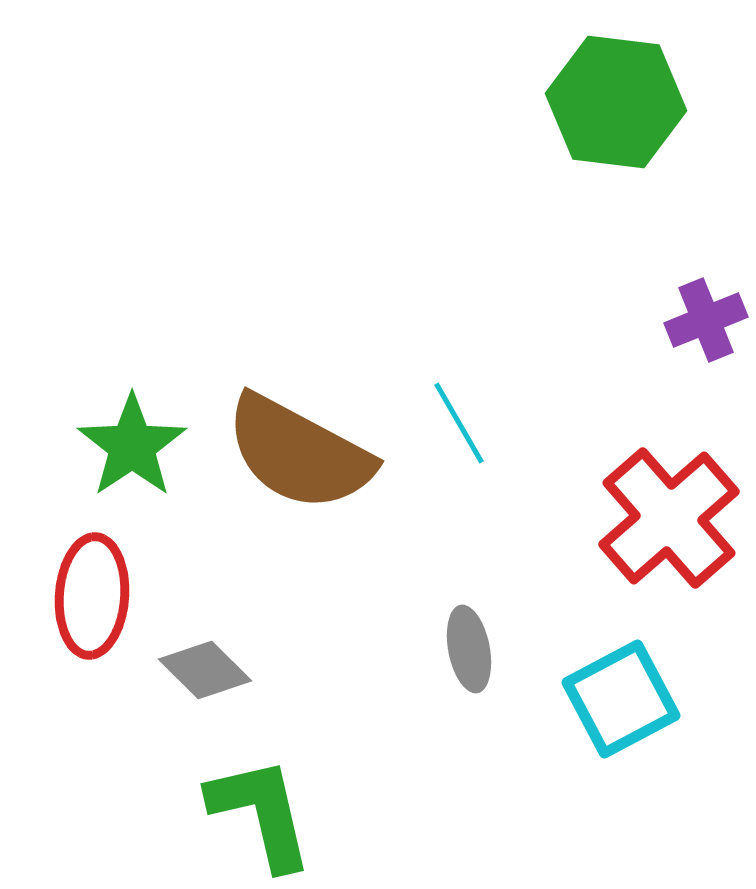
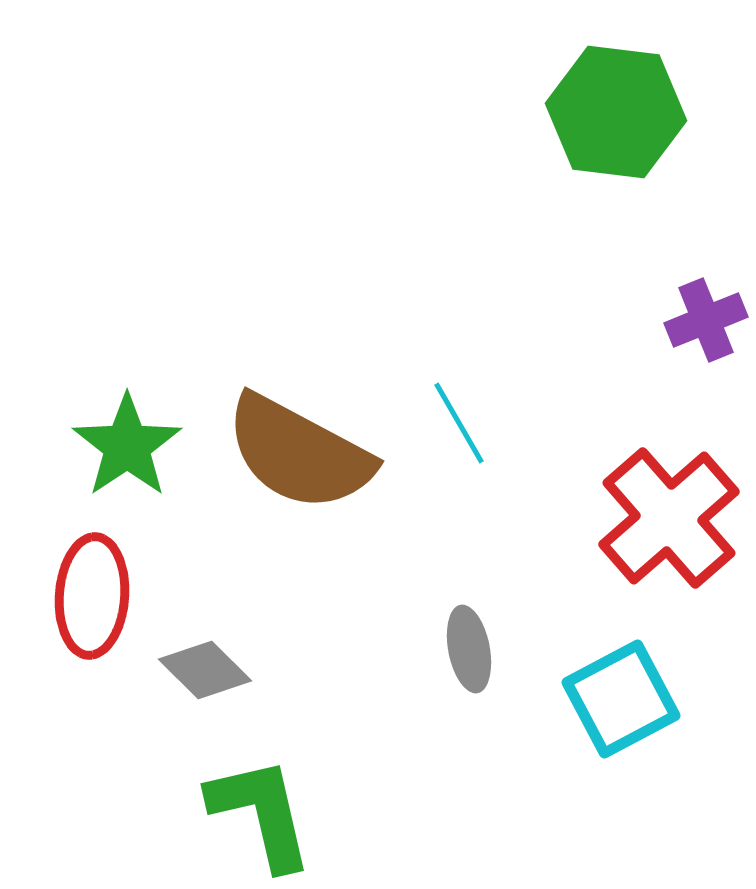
green hexagon: moved 10 px down
green star: moved 5 px left
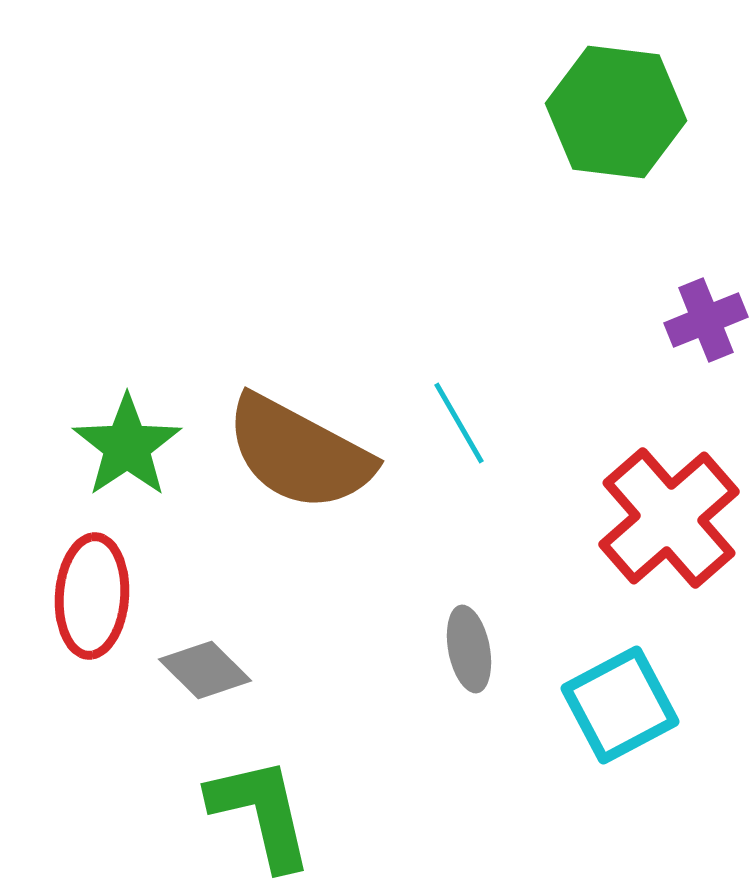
cyan square: moved 1 px left, 6 px down
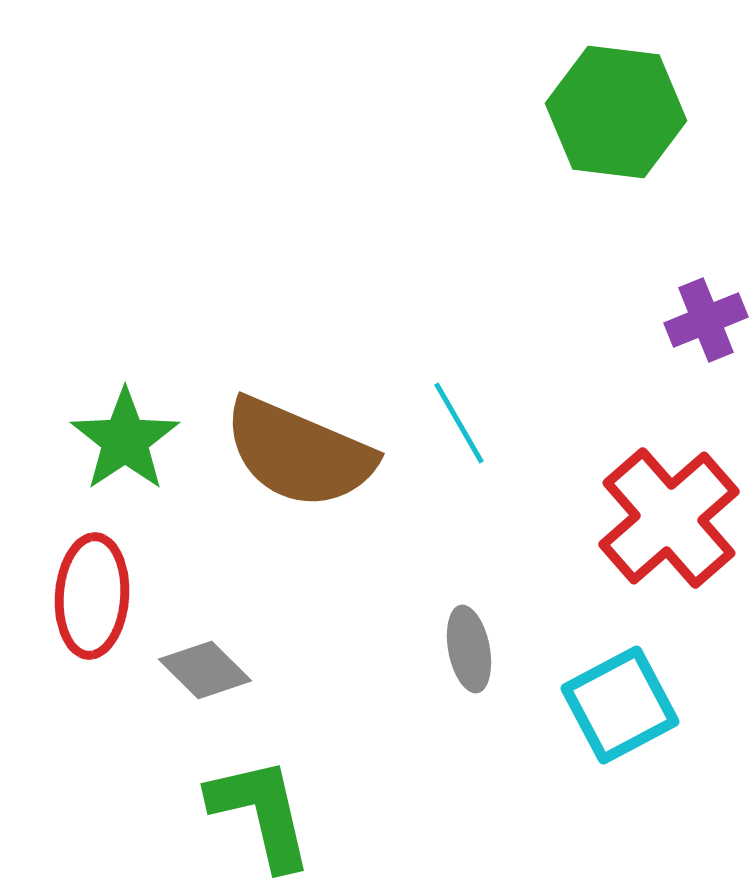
green star: moved 2 px left, 6 px up
brown semicircle: rotated 5 degrees counterclockwise
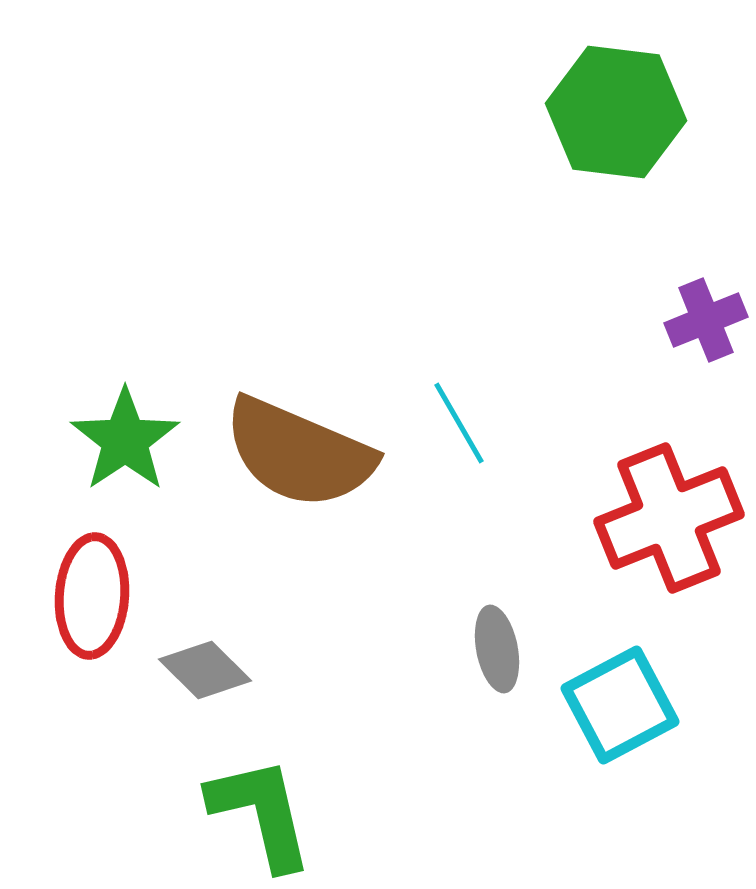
red cross: rotated 19 degrees clockwise
gray ellipse: moved 28 px right
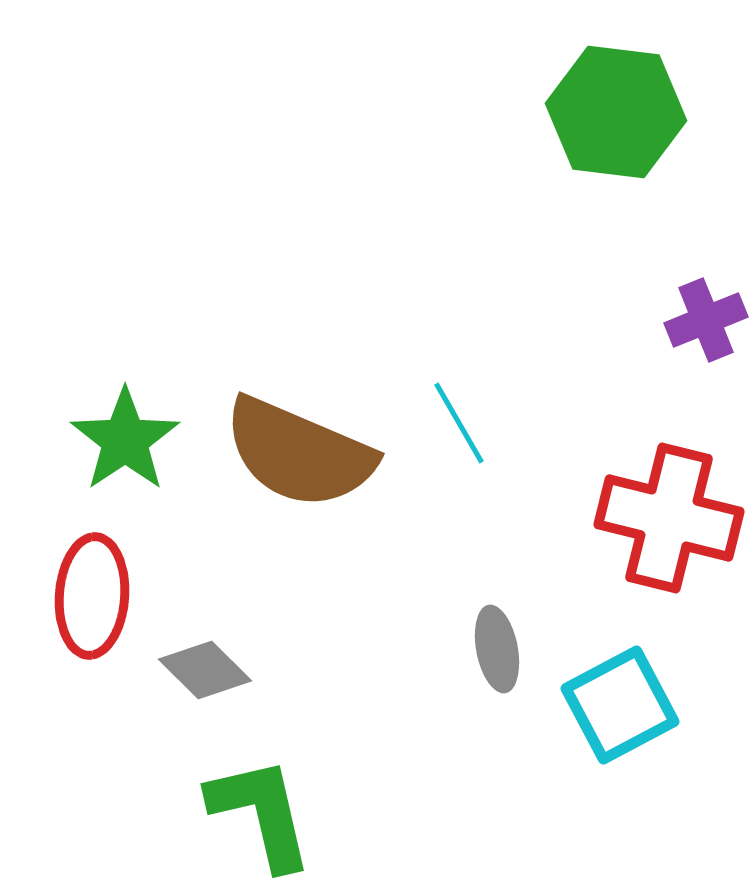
red cross: rotated 36 degrees clockwise
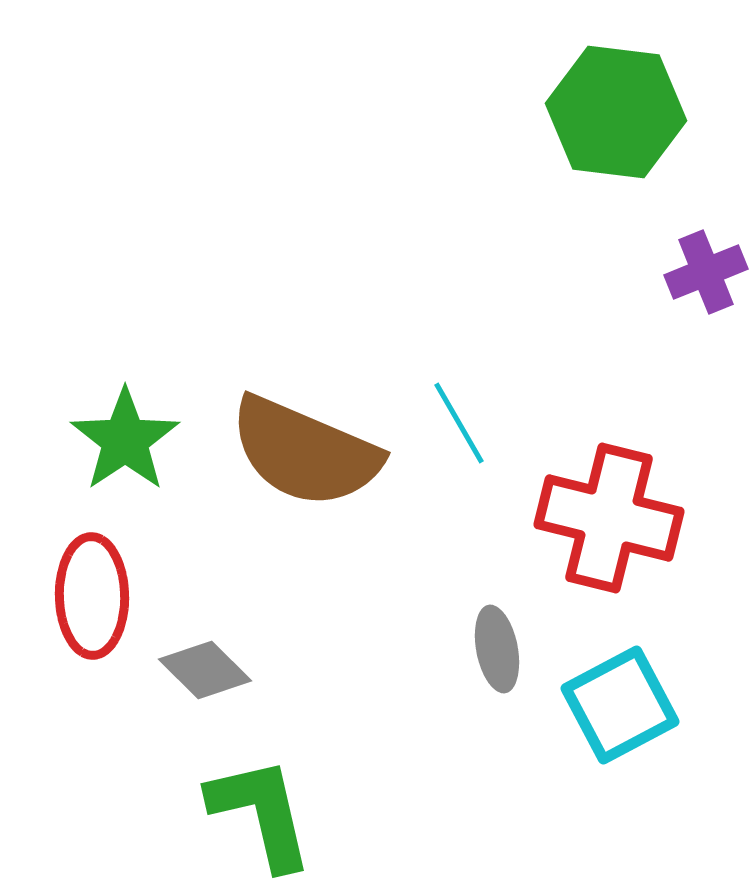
purple cross: moved 48 px up
brown semicircle: moved 6 px right, 1 px up
red cross: moved 60 px left
red ellipse: rotated 5 degrees counterclockwise
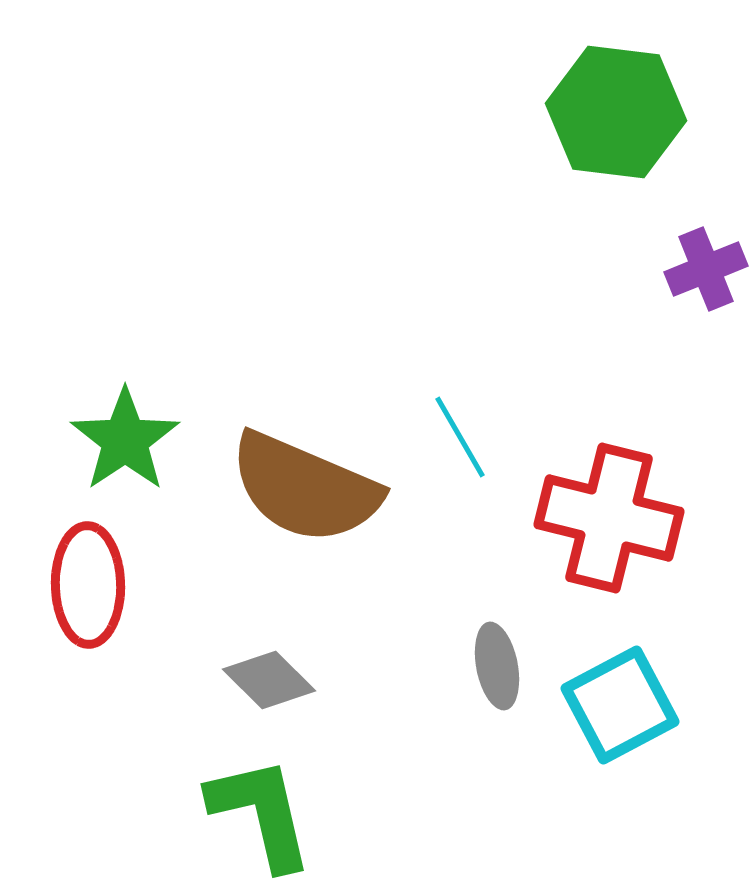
purple cross: moved 3 px up
cyan line: moved 1 px right, 14 px down
brown semicircle: moved 36 px down
red ellipse: moved 4 px left, 11 px up
gray ellipse: moved 17 px down
gray diamond: moved 64 px right, 10 px down
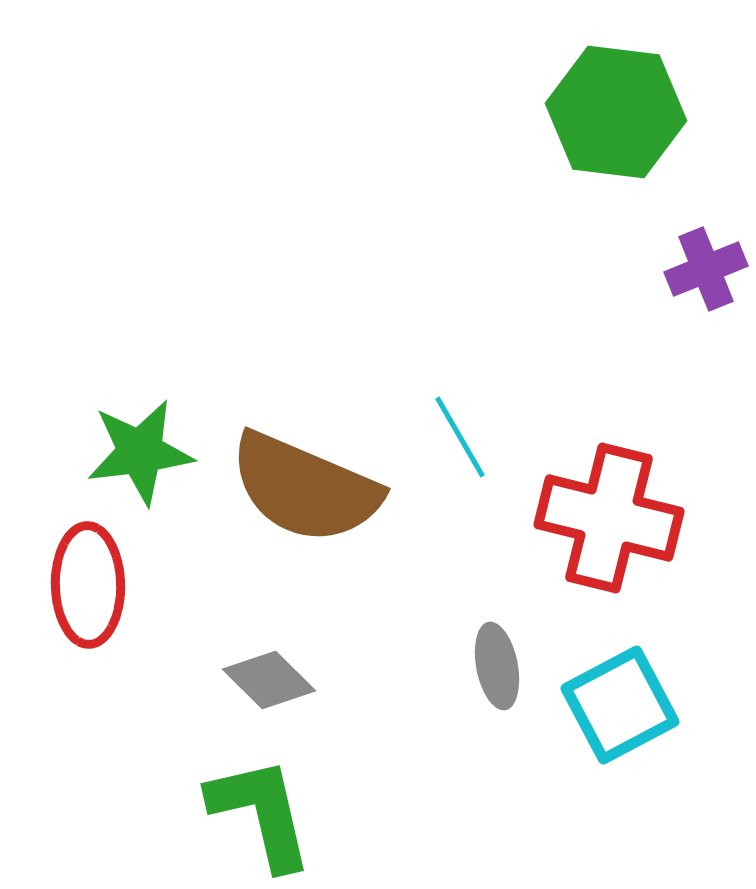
green star: moved 15 px right, 12 px down; rotated 27 degrees clockwise
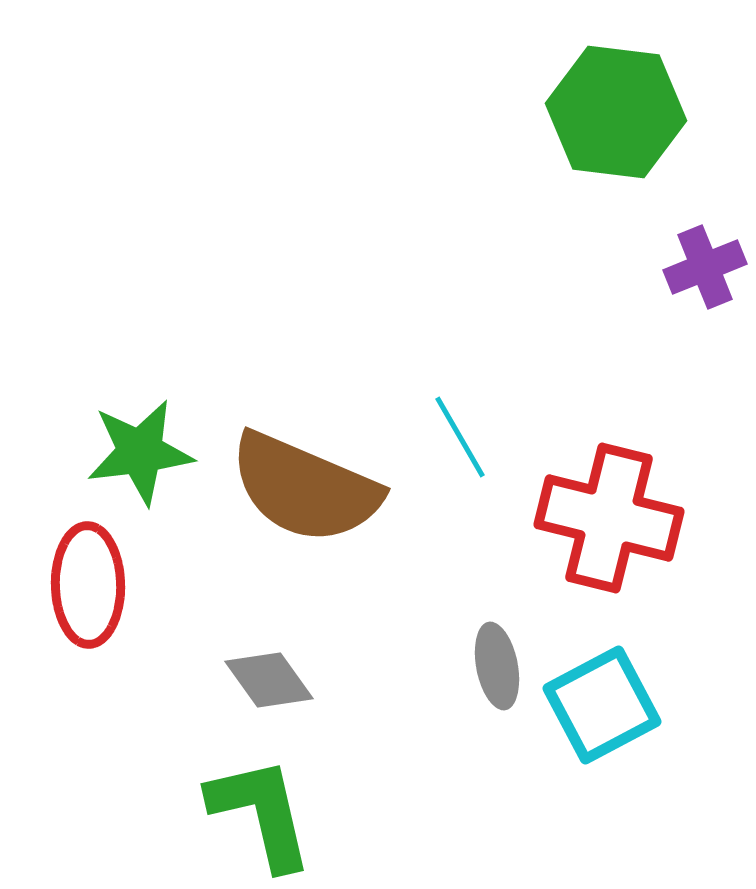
purple cross: moved 1 px left, 2 px up
gray diamond: rotated 10 degrees clockwise
cyan square: moved 18 px left
